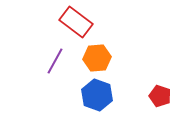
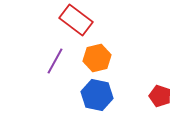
red rectangle: moved 2 px up
orange hexagon: rotated 8 degrees counterclockwise
blue hexagon: rotated 8 degrees counterclockwise
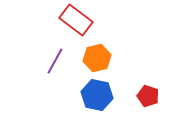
red pentagon: moved 12 px left
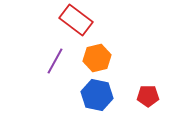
red pentagon: rotated 20 degrees counterclockwise
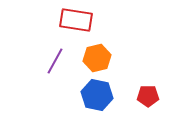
red rectangle: rotated 28 degrees counterclockwise
